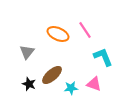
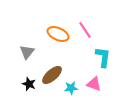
cyan L-shape: rotated 30 degrees clockwise
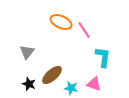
pink line: moved 1 px left
orange ellipse: moved 3 px right, 12 px up
cyan star: rotated 16 degrees clockwise
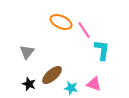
cyan L-shape: moved 1 px left, 7 px up
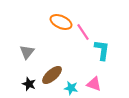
pink line: moved 1 px left, 2 px down
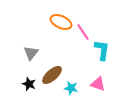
gray triangle: moved 4 px right, 1 px down
pink triangle: moved 4 px right
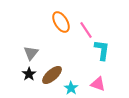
orange ellipse: rotated 35 degrees clockwise
pink line: moved 3 px right, 2 px up
black star: moved 10 px up; rotated 16 degrees clockwise
cyan star: rotated 24 degrees clockwise
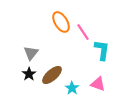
pink line: moved 3 px left, 2 px down
cyan star: moved 1 px right
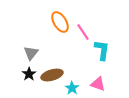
orange ellipse: moved 1 px left
brown ellipse: rotated 25 degrees clockwise
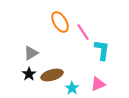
gray triangle: rotated 21 degrees clockwise
pink triangle: rotated 42 degrees counterclockwise
